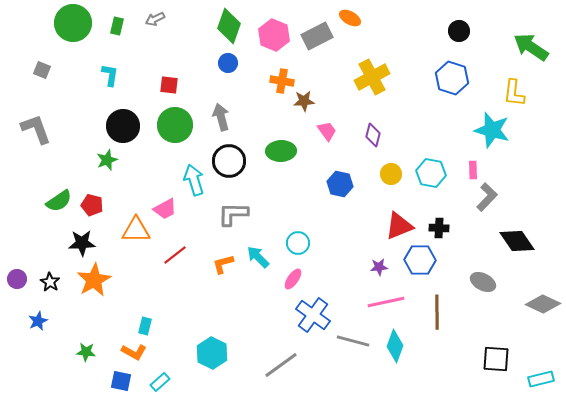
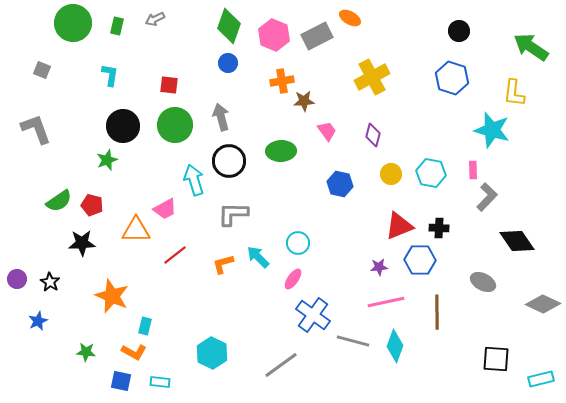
orange cross at (282, 81): rotated 20 degrees counterclockwise
orange star at (94, 280): moved 18 px right, 16 px down; rotated 20 degrees counterclockwise
cyan rectangle at (160, 382): rotated 48 degrees clockwise
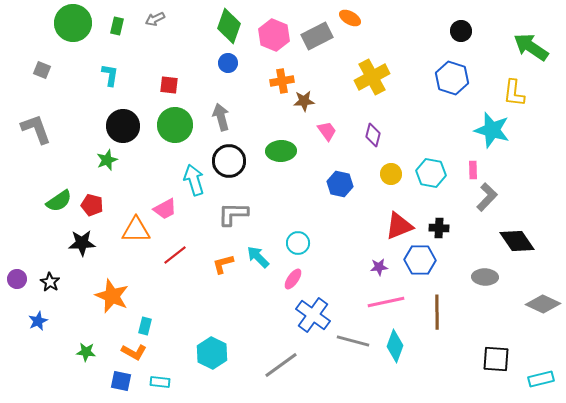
black circle at (459, 31): moved 2 px right
gray ellipse at (483, 282): moved 2 px right, 5 px up; rotated 25 degrees counterclockwise
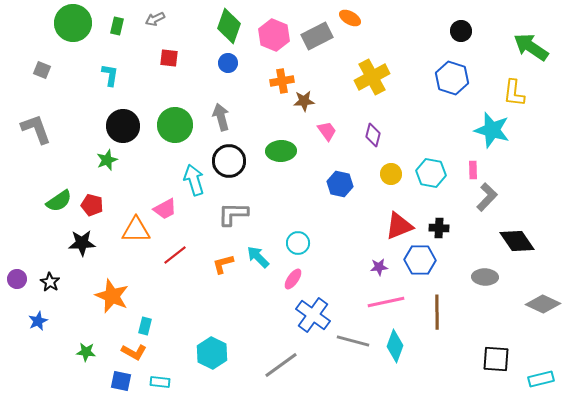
red square at (169, 85): moved 27 px up
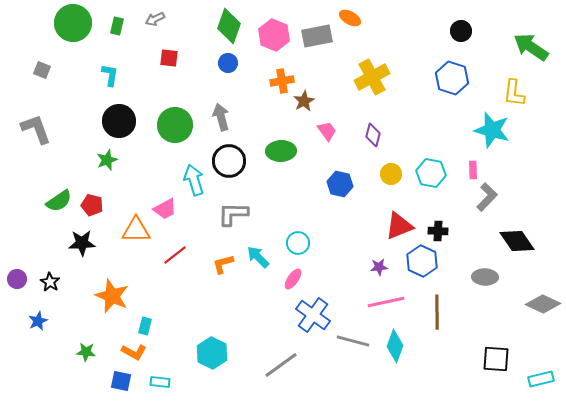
gray rectangle at (317, 36): rotated 16 degrees clockwise
brown star at (304, 101): rotated 25 degrees counterclockwise
black circle at (123, 126): moved 4 px left, 5 px up
black cross at (439, 228): moved 1 px left, 3 px down
blue hexagon at (420, 260): moved 2 px right, 1 px down; rotated 24 degrees clockwise
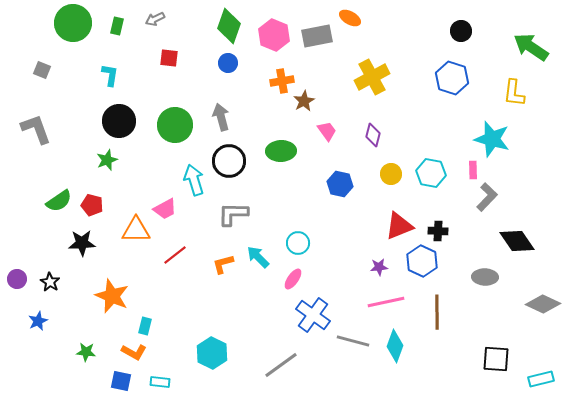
cyan star at (492, 130): moved 9 px down
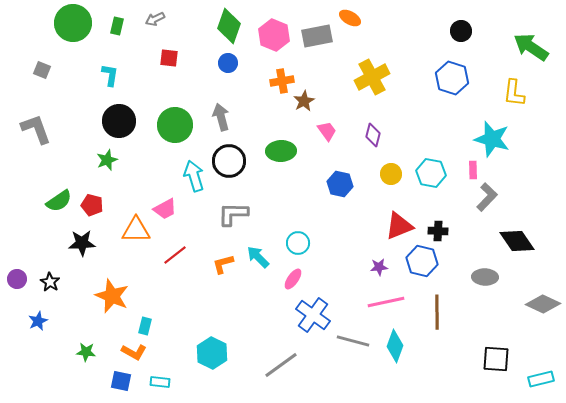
cyan arrow at (194, 180): moved 4 px up
blue hexagon at (422, 261): rotated 12 degrees counterclockwise
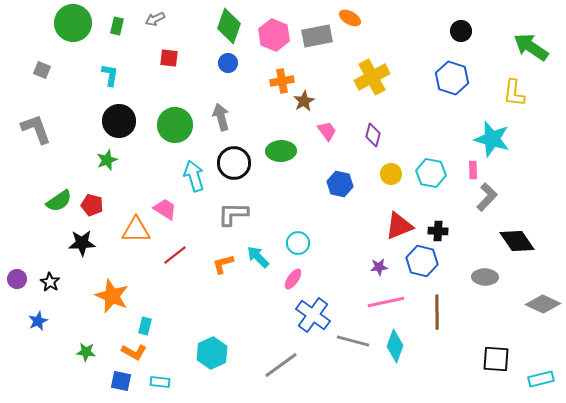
black circle at (229, 161): moved 5 px right, 2 px down
pink trapezoid at (165, 209): rotated 120 degrees counterclockwise
cyan hexagon at (212, 353): rotated 8 degrees clockwise
